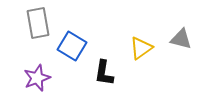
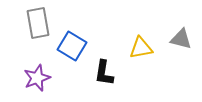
yellow triangle: rotated 25 degrees clockwise
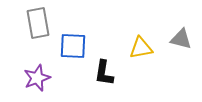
blue square: moved 1 px right; rotated 28 degrees counterclockwise
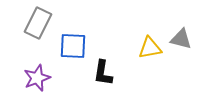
gray rectangle: rotated 36 degrees clockwise
yellow triangle: moved 9 px right
black L-shape: moved 1 px left
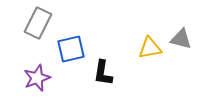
blue square: moved 2 px left, 3 px down; rotated 16 degrees counterclockwise
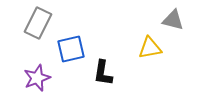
gray triangle: moved 8 px left, 19 px up
